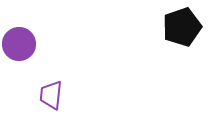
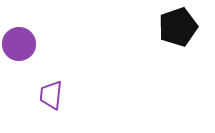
black pentagon: moved 4 px left
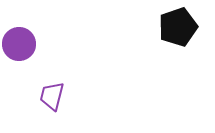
purple trapezoid: moved 1 px right, 1 px down; rotated 8 degrees clockwise
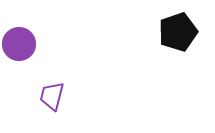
black pentagon: moved 5 px down
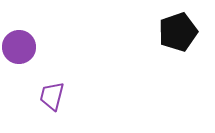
purple circle: moved 3 px down
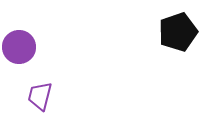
purple trapezoid: moved 12 px left
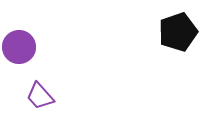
purple trapezoid: rotated 56 degrees counterclockwise
